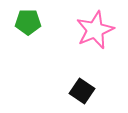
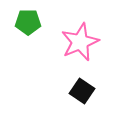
pink star: moved 15 px left, 12 px down
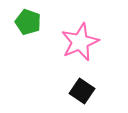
green pentagon: rotated 20 degrees clockwise
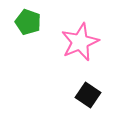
black square: moved 6 px right, 4 px down
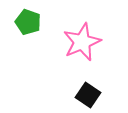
pink star: moved 2 px right
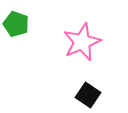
green pentagon: moved 12 px left, 2 px down
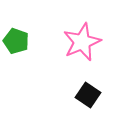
green pentagon: moved 17 px down
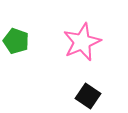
black square: moved 1 px down
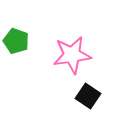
pink star: moved 10 px left, 13 px down; rotated 15 degrees clockwise
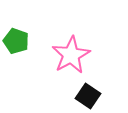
pink star: moved 1 px left; rotated 21 degrees counterclockwise
